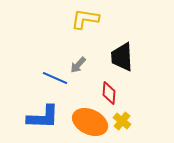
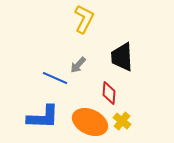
yellow L-shape: moved 1 px left; rotated 108 degrees clockwise
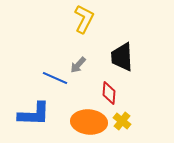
blue L-shape: moved 9 px left, 3 px up
orange ellipse: moved 1 px left; rotated 20 degrees counterclockwise
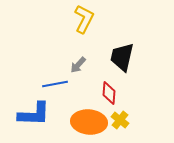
black trapezoid: rotated 16 degrees clockwise
blue line: moved 6 px down; rotated 35 degrees counterclockwise
yellow cross: moved 2 px left, 1 px up
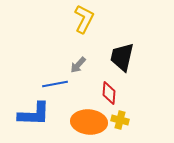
yellow cross: rotated 24 degrees counterclockwise
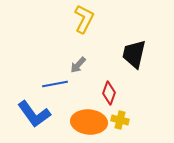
black trapezoid: moved 12 px right, 3 px up
red diamond: rotated 15 degrees clockwise
blue L-shape: rotated 52 degrees clockwise
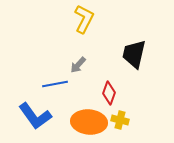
blue L-shape: moved 1 px right, 2 px down
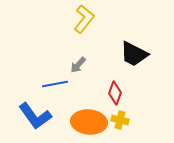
yellow L-shape: rotated 12 degrees clockwise
black trapezoid: rotated 76 degrees counterclockwise
red diamond: moved 6 px right
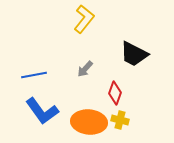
gray arrow: moved 7 px right, 4 px down
blue line: moved 21 px left, 9 px up
blue L-shape: moved 7 px right, 5 px up
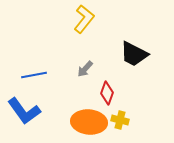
red diamond: moved 8 px left
blue L-shape: moved 18 px left
